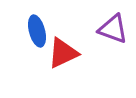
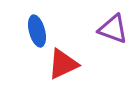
red triangle: moved 11 px down
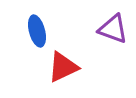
red triangle: moved 3 px down
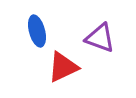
purple triangle: moved 13 px left, 9 px down
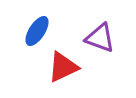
blue ellipse: rotated 48 degrees clockwise
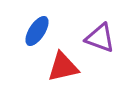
red triangle: rotated 12 degrees clockwise
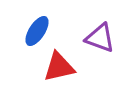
red triangle: moved 4 px left
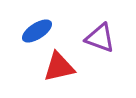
blue ellipse: rotated 24 degrees clockwise
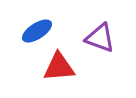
red triangle: rotated 8 degrees clockwise
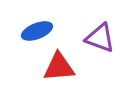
blue ellipse: rotated 12 degrees clockwise
